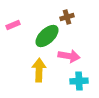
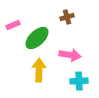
green ellipse: moved 10 px left, 2 px down
pink arrow: moved 1 px right, 1 px up
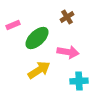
brown cross: rotated 16 degrees counterclockwise
pink arrow: moved 2 px left, 3 px up
yellow arrow: rotated 55 degrees clockwise
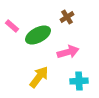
pink rectangle: moved 1 px left, 1 px down; rotated 64 degrees clockwise
green ellipse: moved 1 px right, 3 px up; rotated 15 degrees clockwise
pink arrow: rotated 25 degrees counterclockwise
yellow arrow: moved 7 px down; rotated 20 degrees counterclockwise
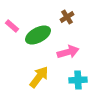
cyan cross: moved 1 px left, 1 px up
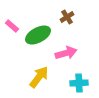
pink arrow: moved 2 px left, 1 px down
cyan cross: moved 1 px right, 3 px down
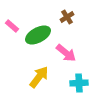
pink arrow: rotated 55 degrees clockwise
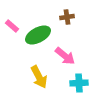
brown cross: rotated 24 degrees clockwise
pink arrow: moved 1 px left, 3 px down
yellow arrow: rotated 115 degrees clockwise
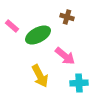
brown cross: rotated 24 degrees clockwise
yellow arrow: moved 1 px right, 1 px up
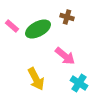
green ellipse: moved 6 px up
yellow arrow: moved 4 px left, 3 px down
cyan cross: rotated 36 degrees clockwise
